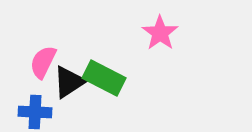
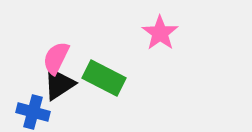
pink semicircle: moved 13 px right, 4 px up
black triangle: moved 10 px left, 2 px down
blue cross: moved 2 px left; rotated 12 degrees clockwise
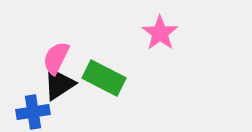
blue cross: rotated 24 degrees counterclockwise
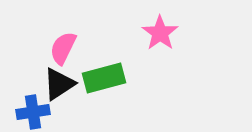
pink semicircle: moved 7 px right, 10 px up
green rectangle: rotated 42 degrees counterclockwise
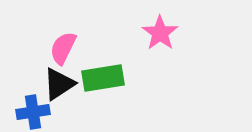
green rectangle: moved 1 px left; rotated 6 degrees clockwise
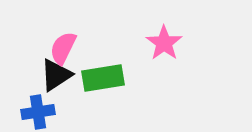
pink star: moved 4 px right, 10 px down
black triangle: moved 3 px left, 9 px up
blue cross: moved 5 px right
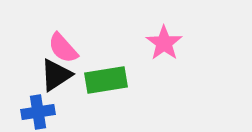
pink semicircle: rotated 68 degrees counterclockwise
green rectangle: moved 3 px right, 2 px down
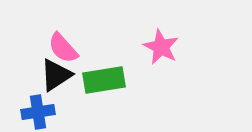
pink star: moved 3 px left, 4 px down; rotated 9 degrees counterclockwise
green rectangle: moved 2 px left
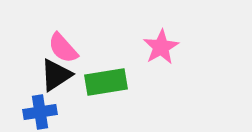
pink star: rotated 15 degrees clockwise
green rectangle: moved 2 px right, 2 px down
blue cross: moved 2 px right
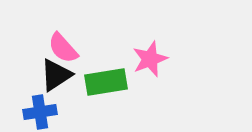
pink star: moved 11 px left, 12 px down; rotated 9 degrees clockwise
